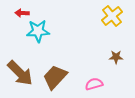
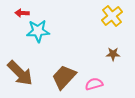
brown star: moved 3 px left, 3 px up
brown trapezoid: moved 9 px right
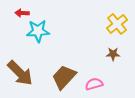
yellow cross: moved 5 px right, 8 px down
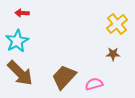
cyan star: moved 21 px left, 10 px down; rotated 25 degrees counterclockwise
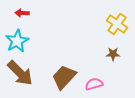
yellow cross: rotated 15 degrees counterclockwise
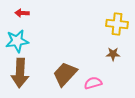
yellow cross: rotated 30 degrees counterclockwise
cyan star: rotated 20 degrees clockwise
brown arrow: rotated 48 degrees clockwise
brown trapezoid: moved 1 px right, 3 px up
pink semicircle: moved 1 px left, 1 px up
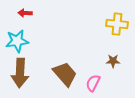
red arrow: moved 3 px right
brown star: moved 7 px down
brown trapezoid: rotated 96 degrees clockwise
pink semicircle: rotated 48 degrees counterclockwise
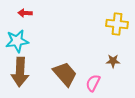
brown arrow: moved 1 px up
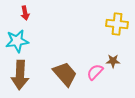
red arrow: rotated 104 degrees counterclockwise
brown arrow: moved 3 px down
pink semicircle: moved 2 px right, 11 px up; rotated 18 degrees clockwise
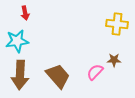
brown star: moved 1 px right, 1 px up
brown trapezoid: moved 7 px left, 2 px down
